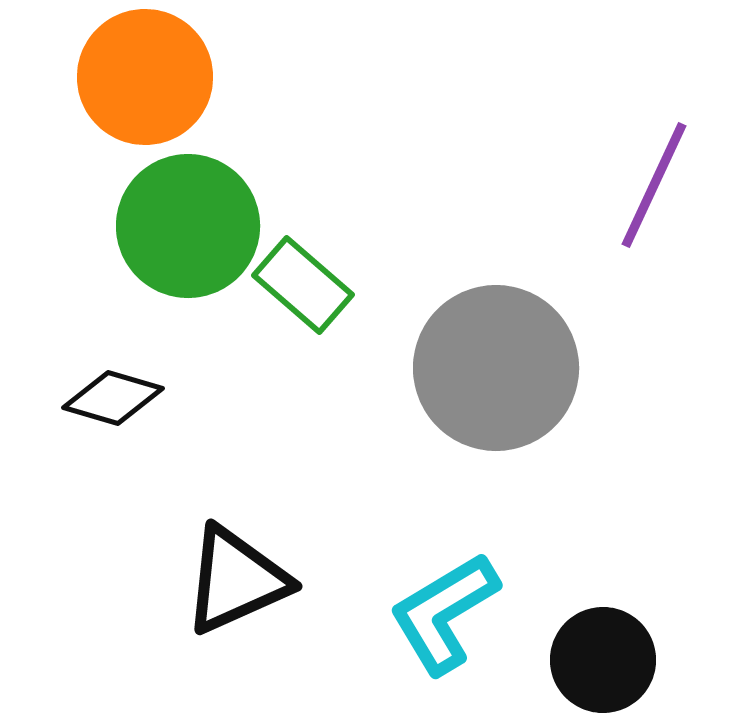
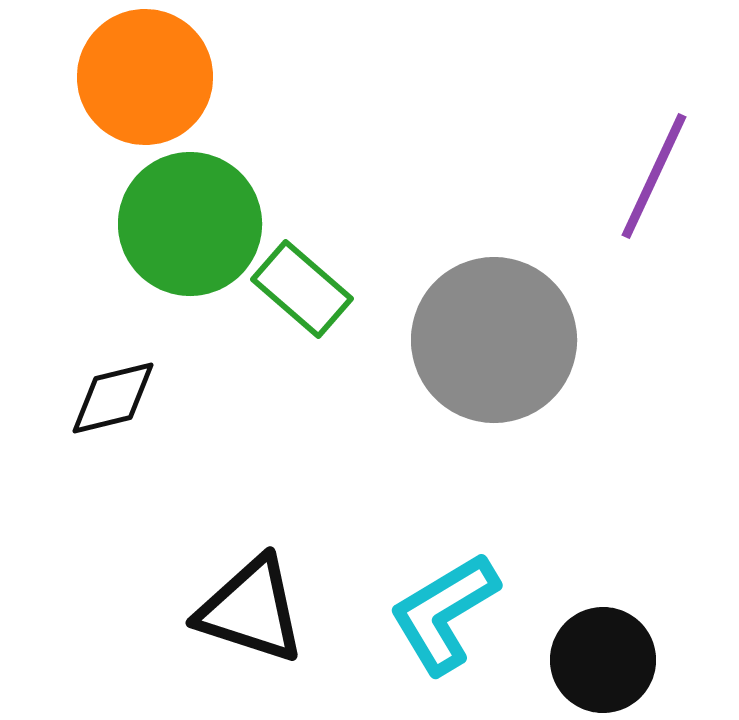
purple line: moved 9 px up
green circle: moved 2 px right, 2 px up
green rectangle: moved 1 px left, 4 px down
gray circle: moved 2 px left, 28 px up
black diamond: rotated 30 degrees counterclockwise
black triangle: moved 15 px right, 30 px down; rotated 42 degrees clockwise
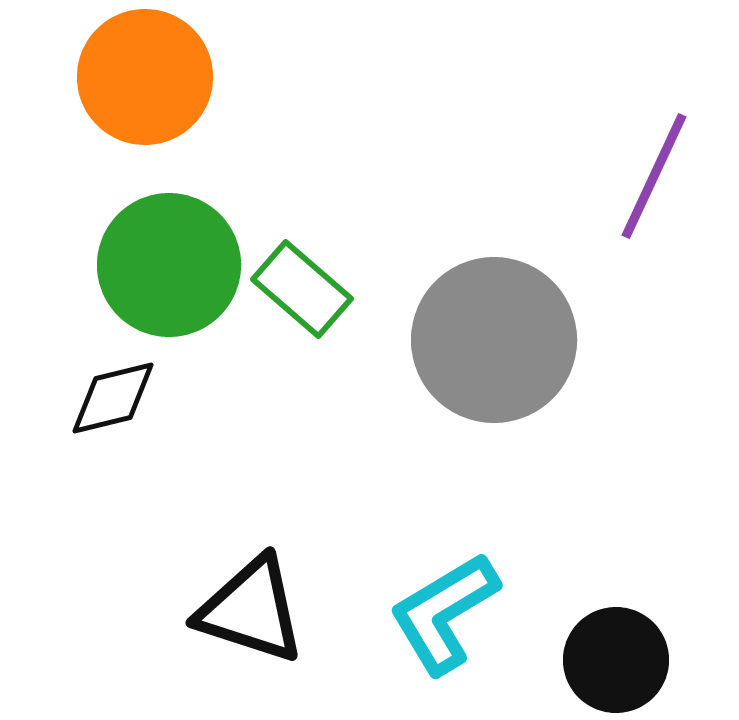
green circle: moved 21 px left, 41 px down
black circle: moved 13 px right
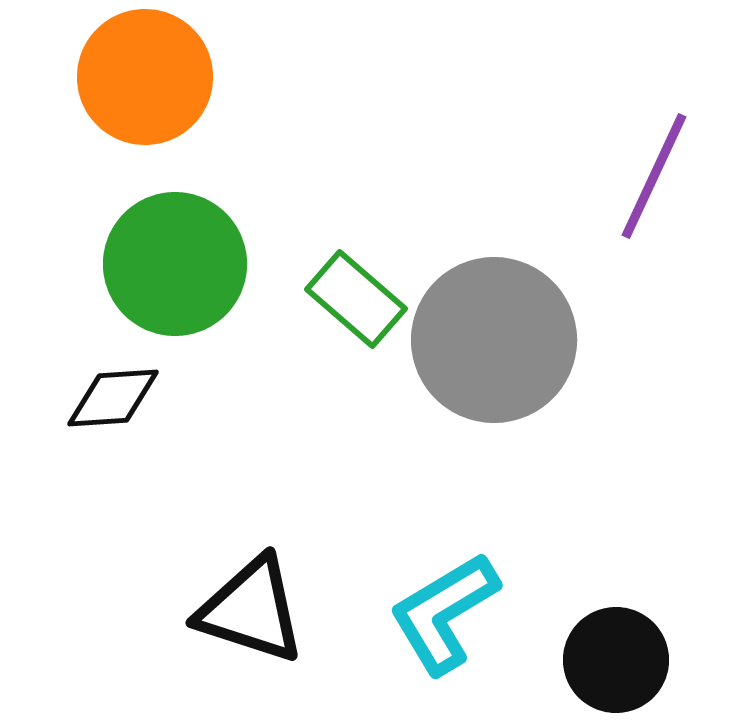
green circle: moved 6 px right, 1 px up
green rectangle: moved 54 px right, 10 px down
black diamond: rotated 10 degrees clockwise
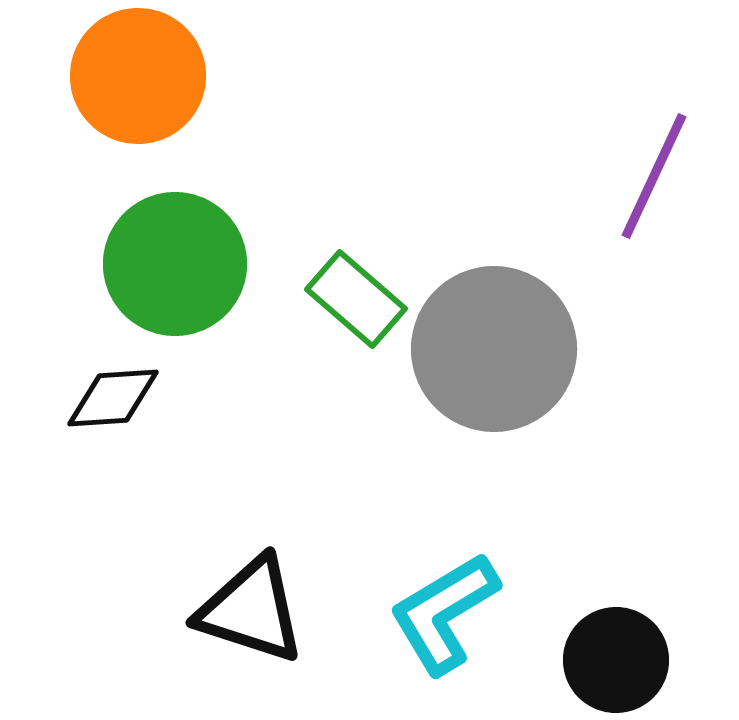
orange circle: moved 7 px left, 1 px up
gray circle: moved 9 px down
